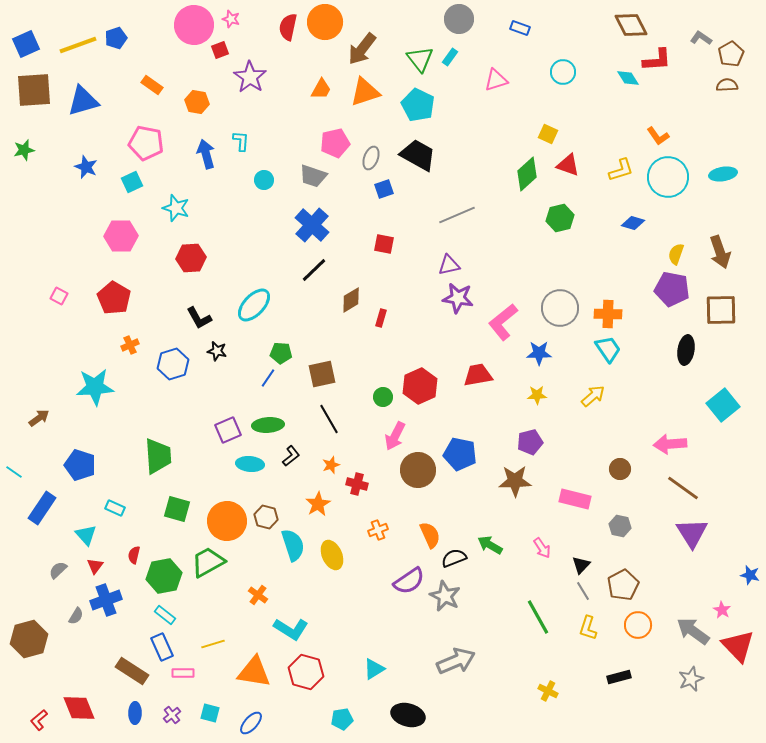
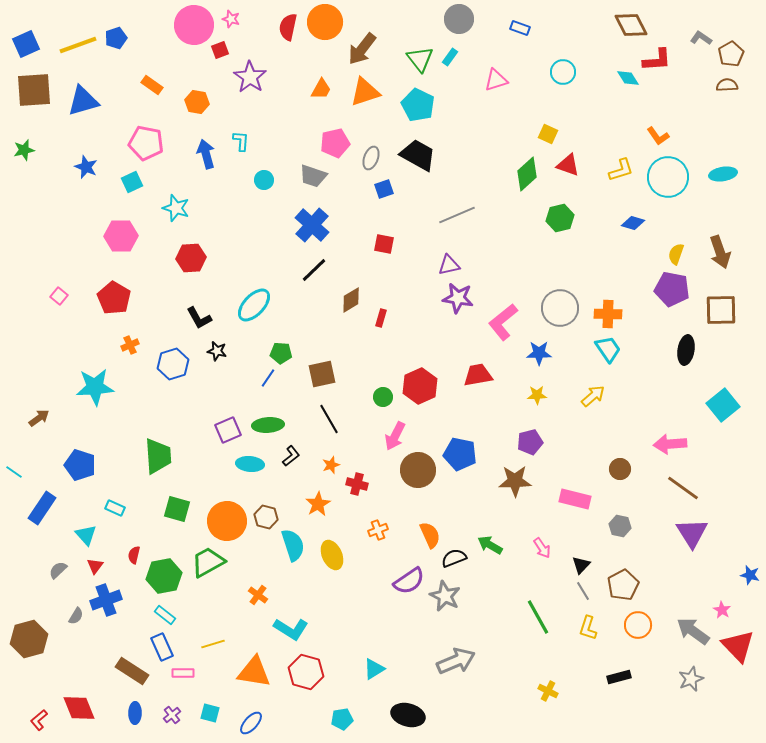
pink square at (59, 296): rotated 12 degrees clockwise
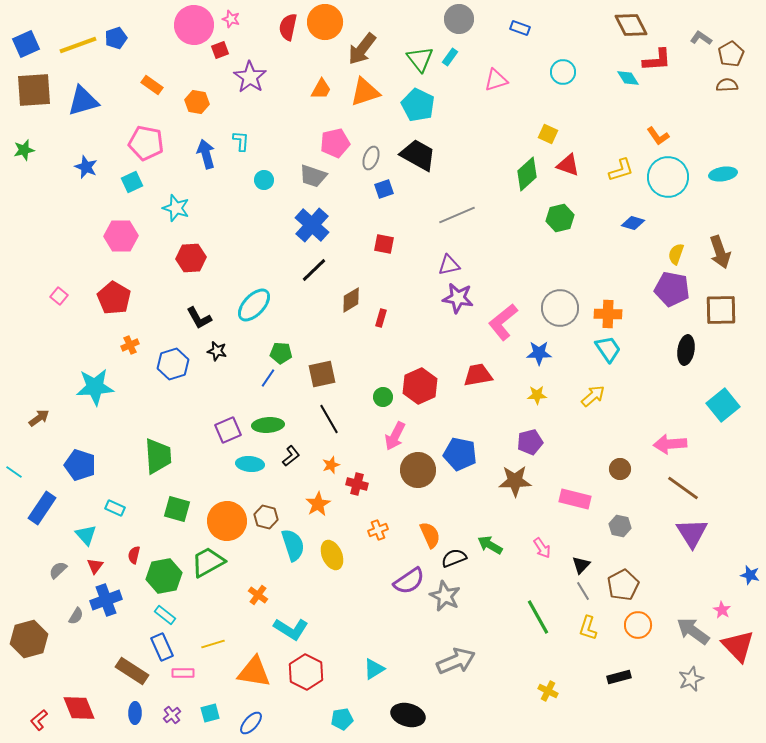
red hexagon at (306, 672): rotated 12 degrees clockwise
cyan square at (210, 713): rotated 30 degrees counterclockwise
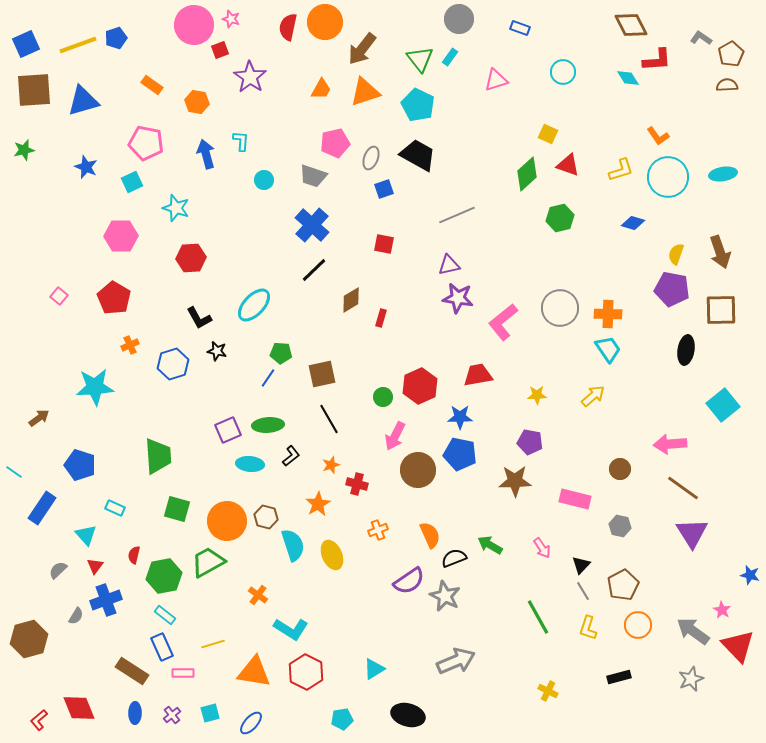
blue star at (539, 353): moved 79 px left, 64 px down
purple pentagon at (530, 442): rotated 25 degrees clockwise
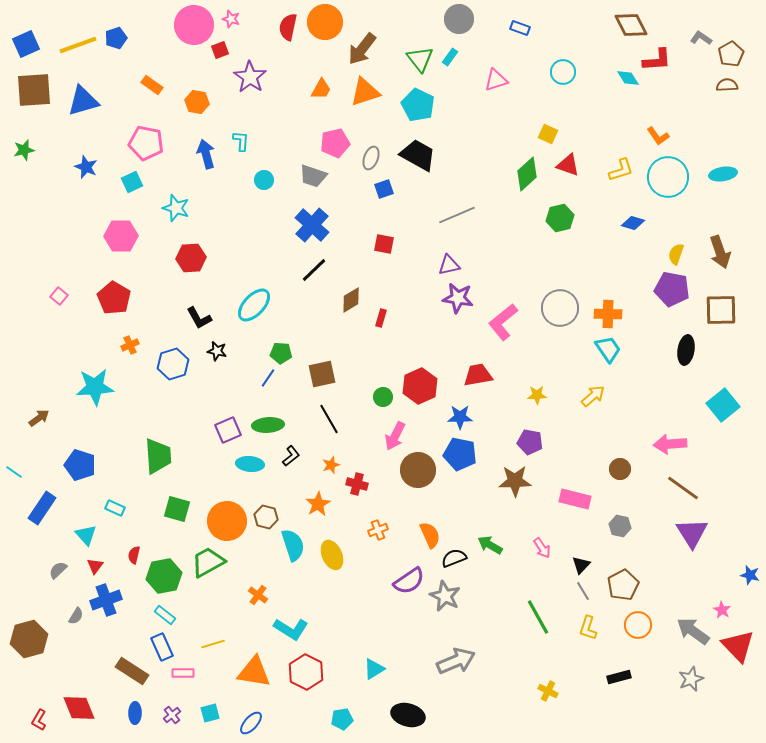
red L-shape at (39, 720): rotated 20 degrees counterclockwise
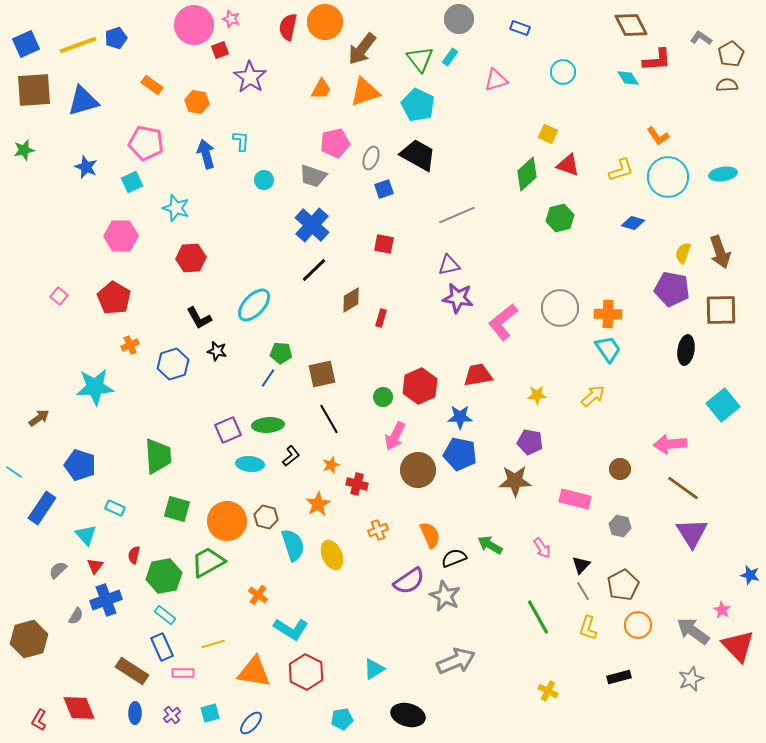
yellow semicircle at (676, 254): moved 7 px right, 1 px up
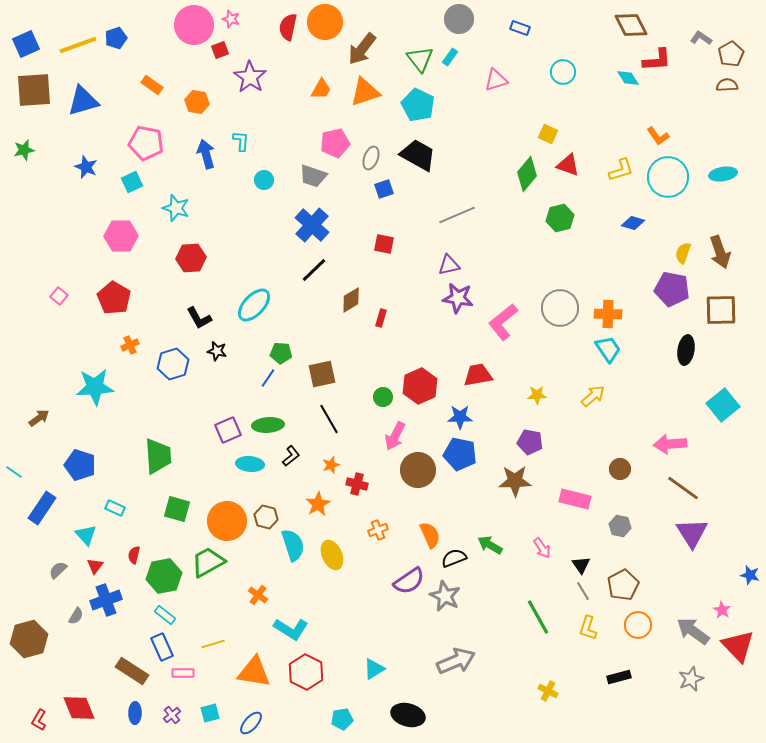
green diamond at (527, 174): rotated 8 degrees counterclockwise
black triangle at (581, 565): rotated 18 degrees counterclockwise
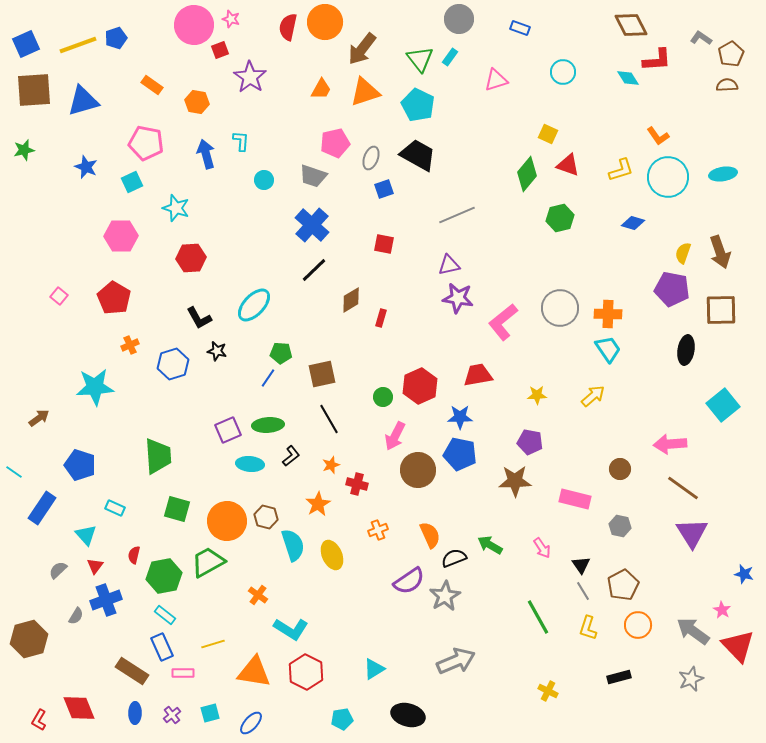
blue star at (750, 575): moved 6 px left, 1 px up
gray star at (445, 596): rotated 16 degrees clockwise
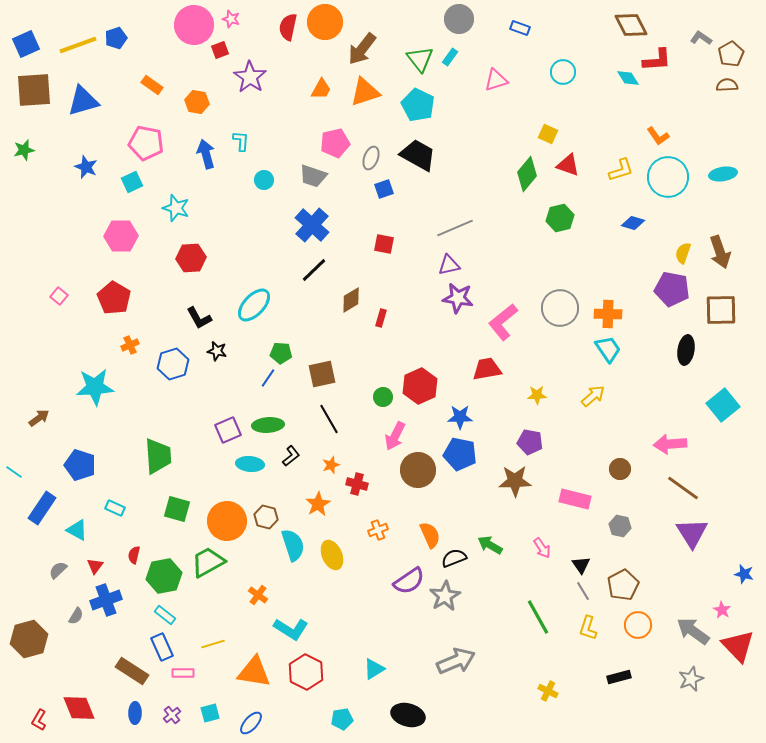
gray line at (457, 215): moved 2 px left, 13 px down
red trapezoid at (478, 375): moved 9 px right, 6 px up
cyan triangle at (86, 535): moved 9 px left, 5 px up; rotated 20 degrees counterclockwise
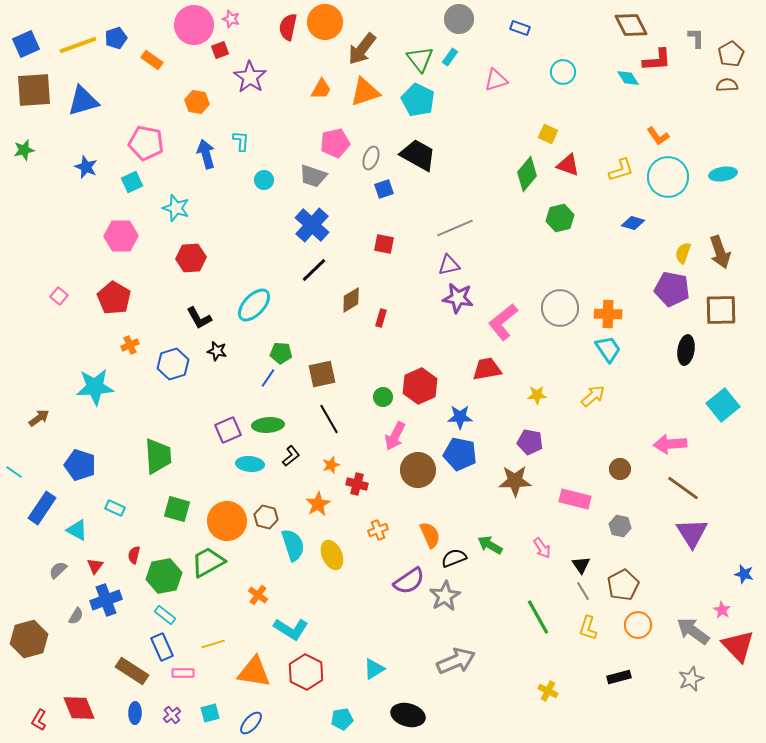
gray L-shape at (701, 38): moved 5 px left; rotated 55 degrees clockwise
orange rectangle at (152, 85): moved 25 px up
cyan pentagon at (418, 105): moved 5 px up
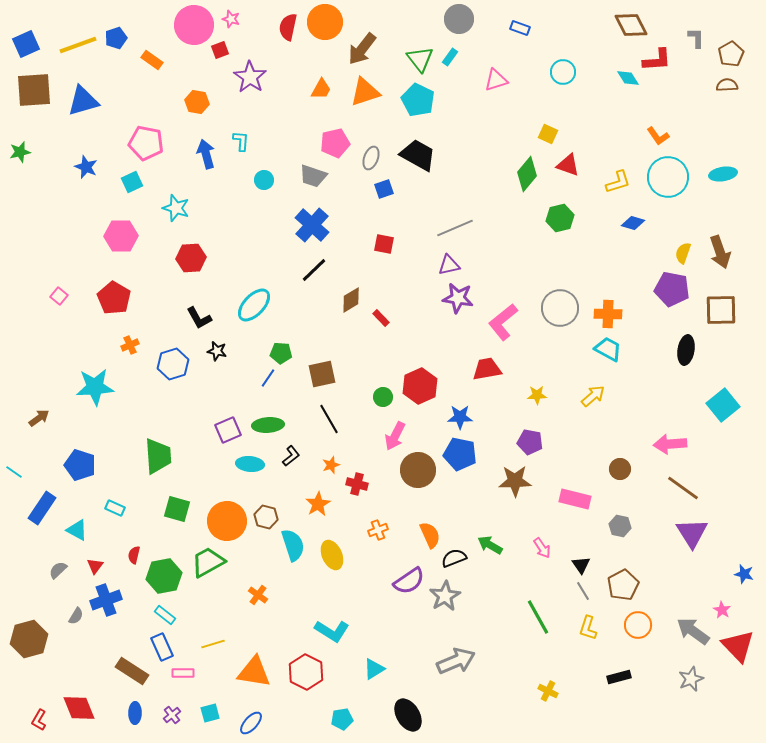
green star at (24, 150): moved 4 px left, 2 px down
yellow L-shape at (621, 170): moved 3 px left, 12 px down
red rectangle at (381, 318): rotated 60 degrees counterclockwise
cyan trapezoid at (608, 349): rotated 28 degrees counterclockwise
cyan L-shape at (291, 629): moved 41 px right, 2 px down
black ellipse at (408, 715): rotated 44 degrees clockwise
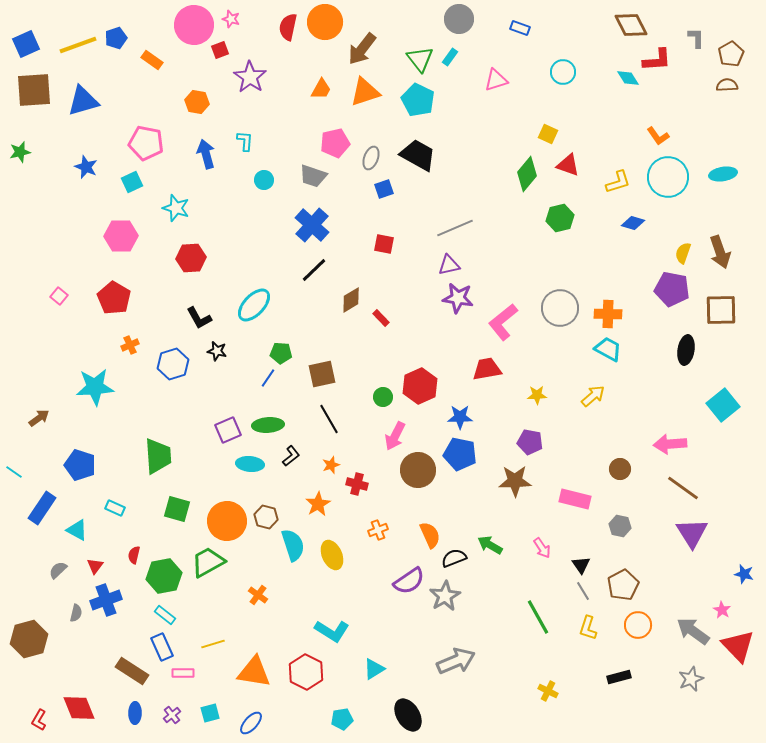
cyan L-shape at (241, 141): moved 4 px right
gray semicircle at (76, 616): moved 3 px up; rotated 18 degrees counterclockwise
